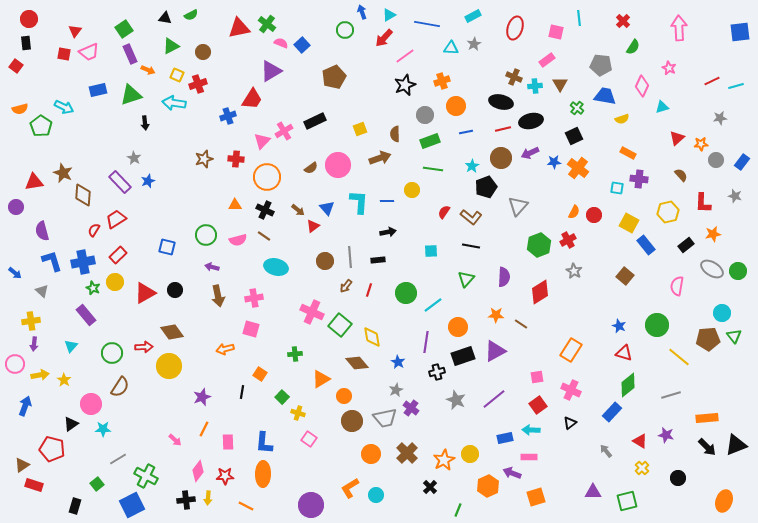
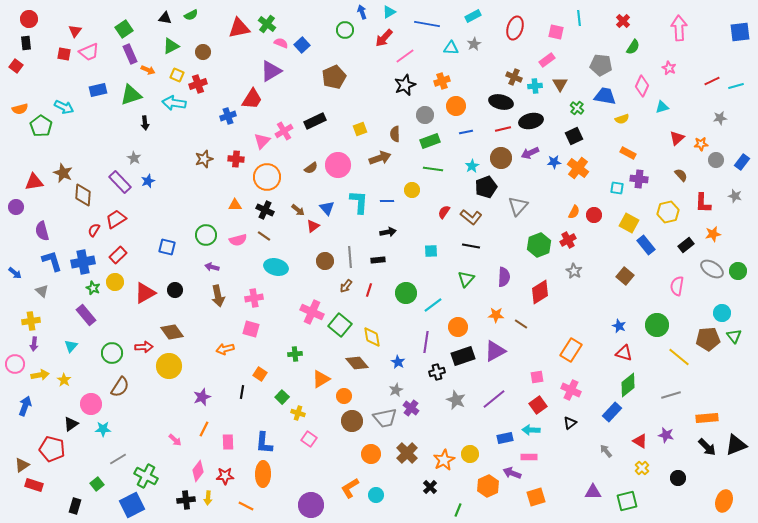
cyan triangle at (389, 15): moved 3 px up
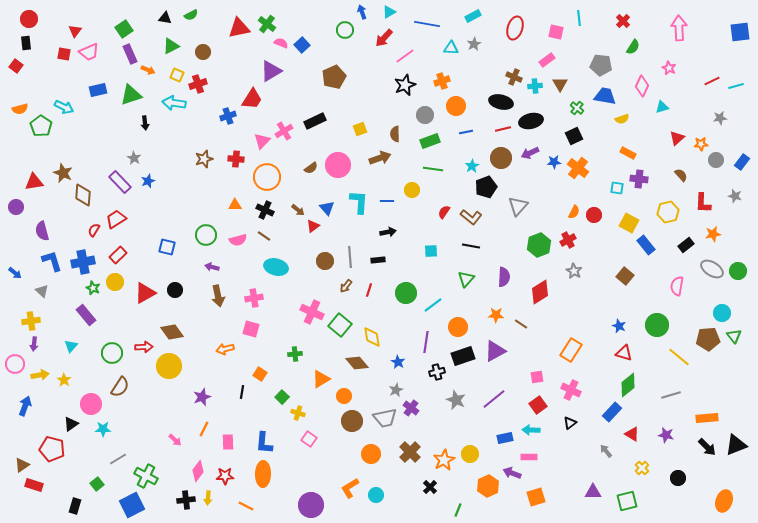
red triangle at (640, 441): moved 8 px left, 7 px up
brown cross at (407, 453): moved 3 px right, 1 px up
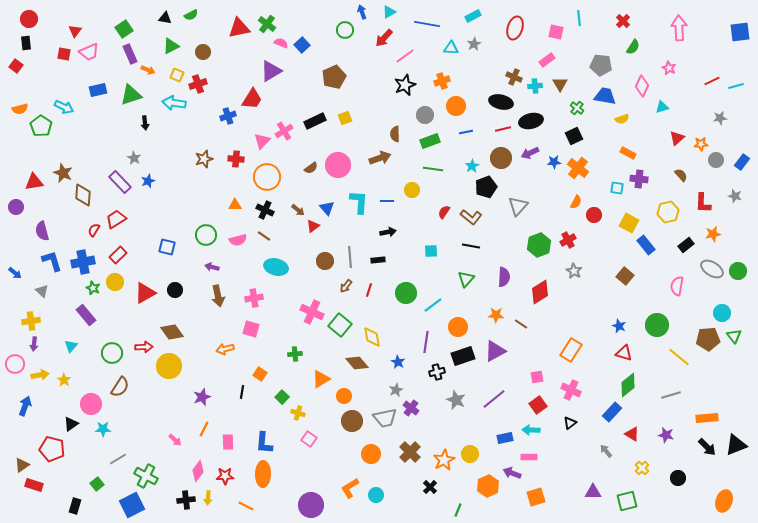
yellow square at (360, 129): moved 15 px left, 11 px up
orange semicircle at (574, 212): moved 2 px right, 10 px up
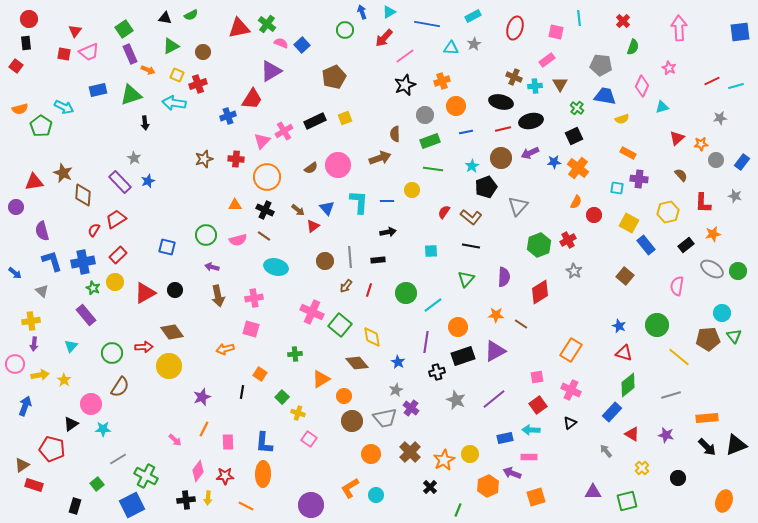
green semicircle at (633, 47): rotated 14 degrees counterclockwise
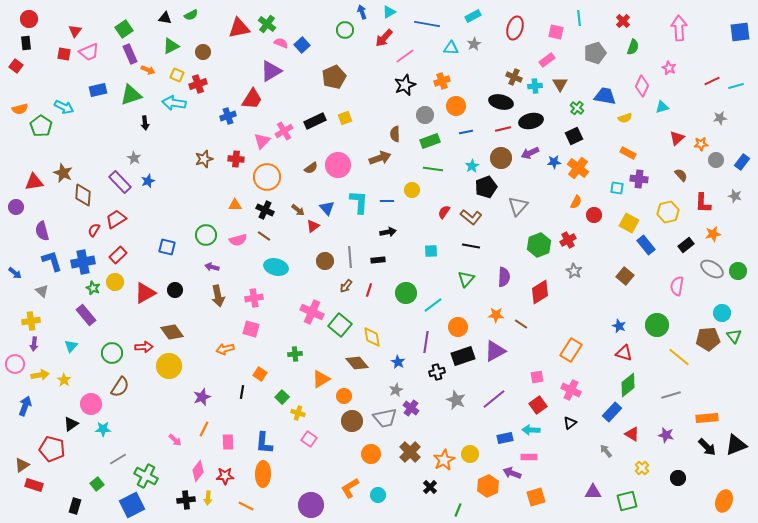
gray pentagon at (601, 65): moved 6 px left, 12 px up; rotated 25 degrees counterclockwise
yellow semicircle at (622, 119): moved 3 px right, 1 px up
cyan circle at (376, 495): moved 2 px right
